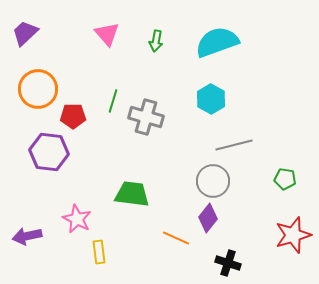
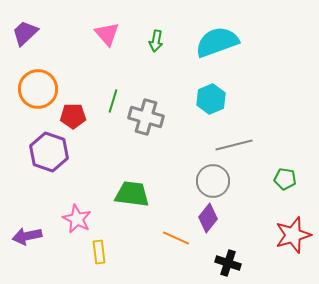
cyan hexagon: rotated 8 degrees clockwise
purple hexagon: rotated 12 degrees clockwise
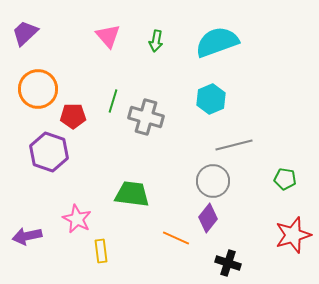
pink triangle: moved 1 px right, 2 px down
yellow rectangle: moved 2 px right, 1 px up
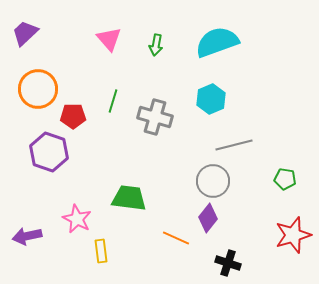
pink triangle: moved 1 px right, 3 px down
green arrow: moved 4 px down
gray cross: moved 9 px right
green trapezoid: moved 3 px left, 4 px down
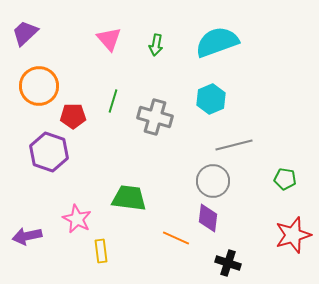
orange circle: moved 1 px right, 3 px up
purple diamond: rotated 32 degrees counterclockwise
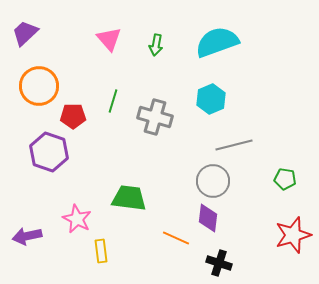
black cross: moved 9 px left
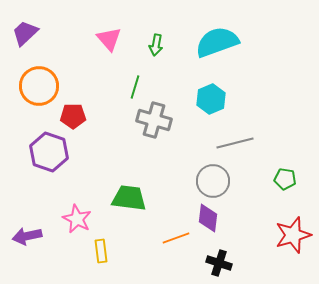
green line: moved 22 px right, 14 px up
gray cross: moved 1 px left, 3 px down
gray line: moved 1 px right, 2 px up
orange line: rotated 44 degrees counterclockwise
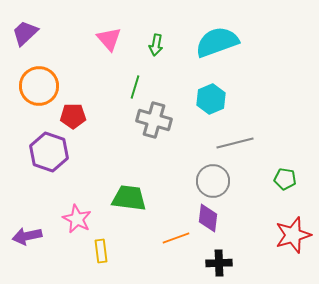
black cross: rotated 20 degrees counterclockwise
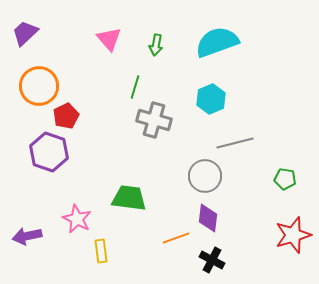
red pentagon: moved 7 px left; rotated 25 degrees counterclockwise
gray circle: moved 8 px left, 5 px up
black cross: moved 7 px left, 3 px up; rotated 30 degrees clockwise
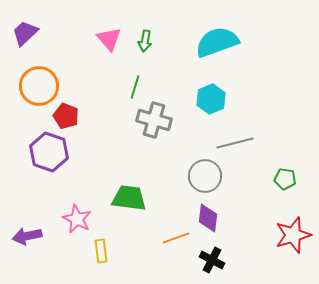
green arrow: moved 11 px left, 4 px up
red pentagon: rotated 25 degrees counterclockwise
